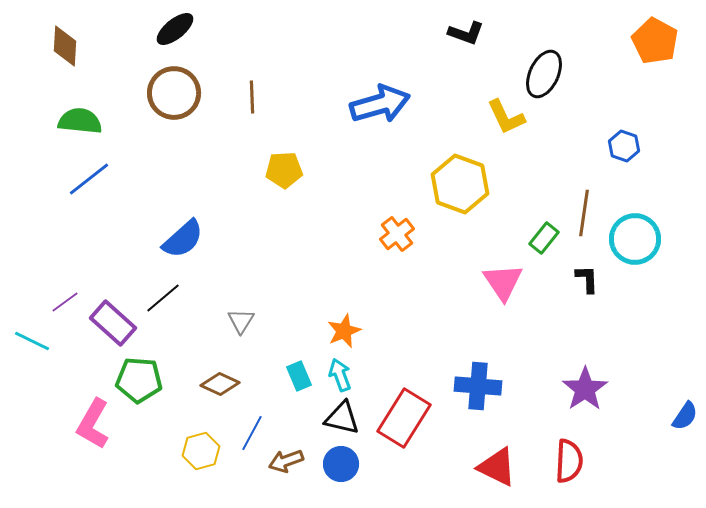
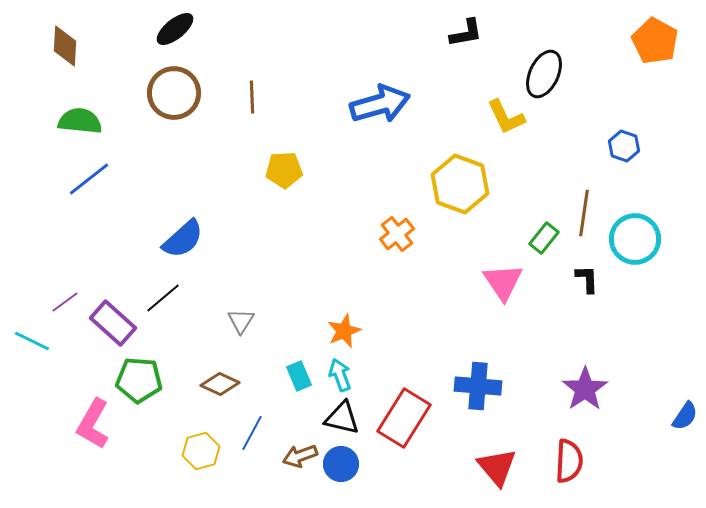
black L-shape at (466, 33): rotated 30 degrees counterclockwise
brown arrow at (286, 461): moved 14 px right, 5 px up
red triangle at (497, 467): rotated 24 degrees clockwise
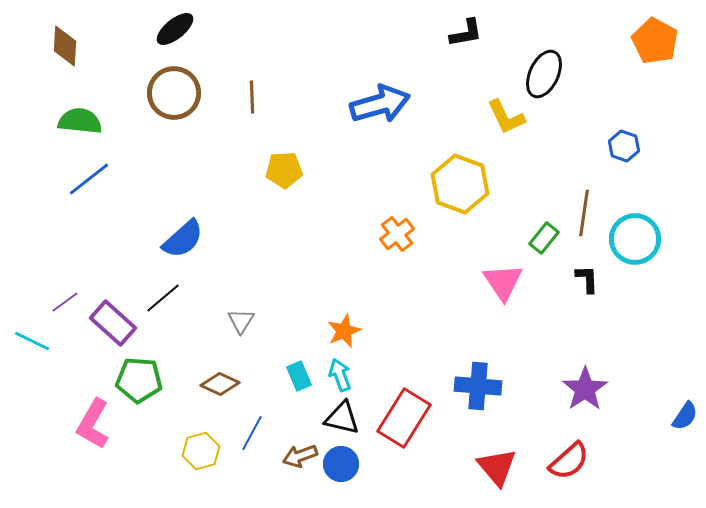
red semicircle at (569, 461): rotated 45 degrees clockwise
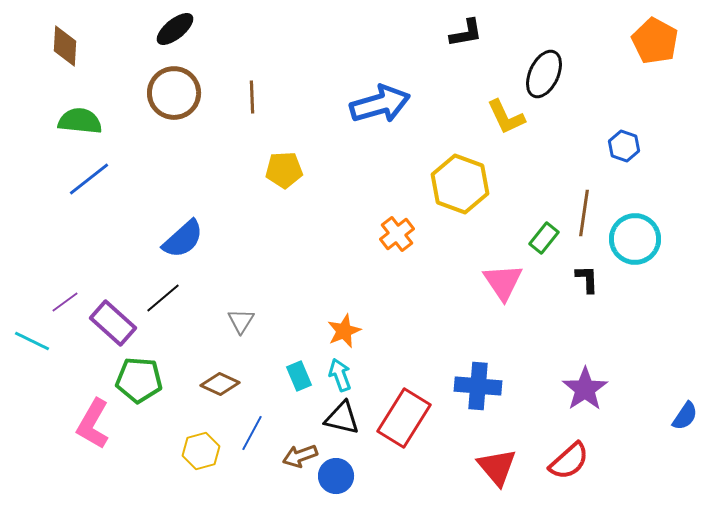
blue circle at (341, 464): moved 5 px left, 12 px down
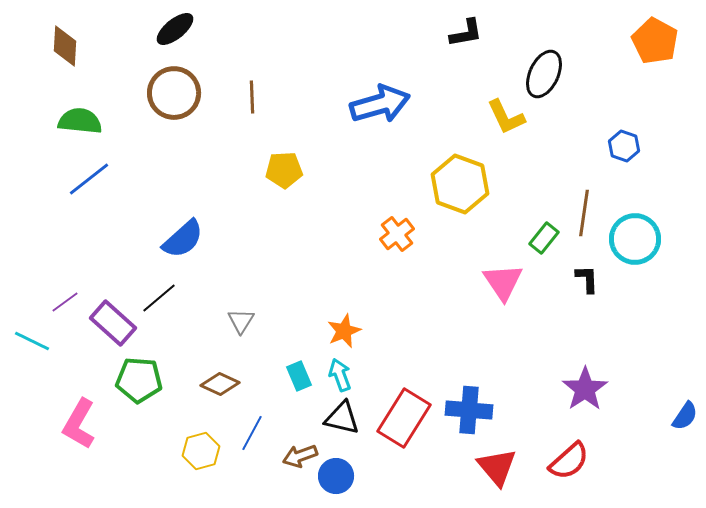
black line at (163, 298): moved 4 px left
blue cross at (478, 386): moved 9 px left, 24 px down
pink L-shape at (93, 424): moved 14 px left
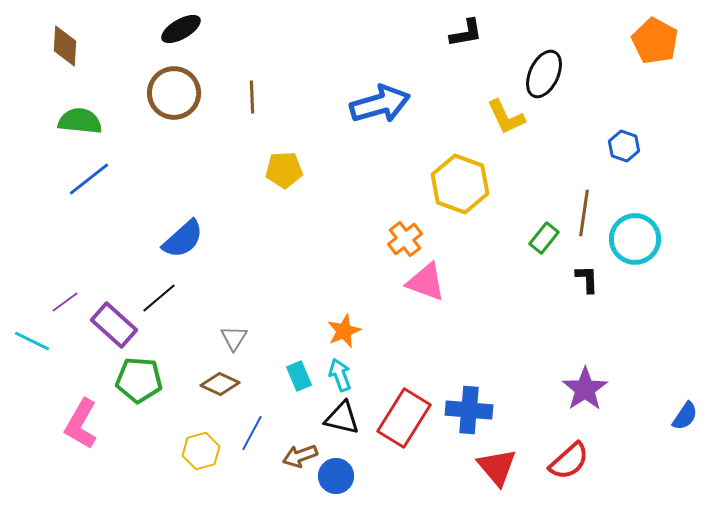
black ellipse at (175, 29): moved 6 px right; rotated 9 degrees clockwise
orange cross at (397, 234): moved 8 px right, 5 px down
pink triangle at (503, 282): moved 77 px left; rotated 36 degrees counterclockwise
gray triangle at (241, 321): moved 7 px left, 17 px down
purple rectangle at (113, 323): moved 1 px right, 2 px down
pink L-shape at (79, 424): moved 2 px right
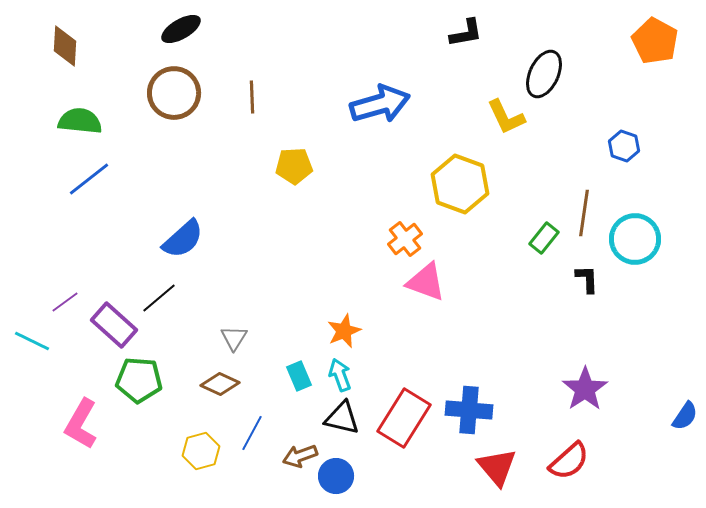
yellow pentagon at (284, 170): moved 10 px right, 4 px up
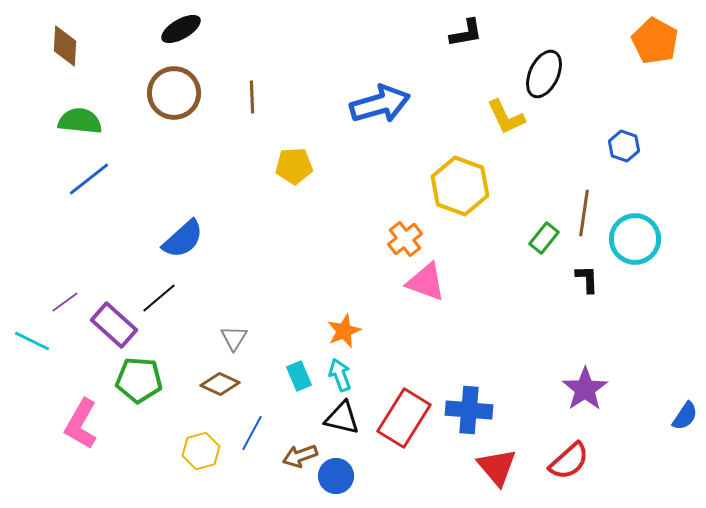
yellow hexagon at (460, 184): moved 2 px down
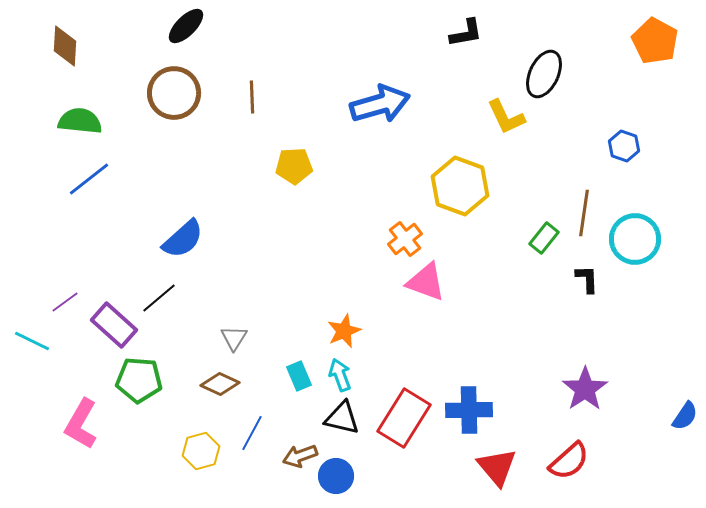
black ellipse at (181, 29): moved 5 px right, 3 px up; rotated 15 degrees counterclockwise
blue cross at (469, 410): rotated 6 degrees counterclockwise
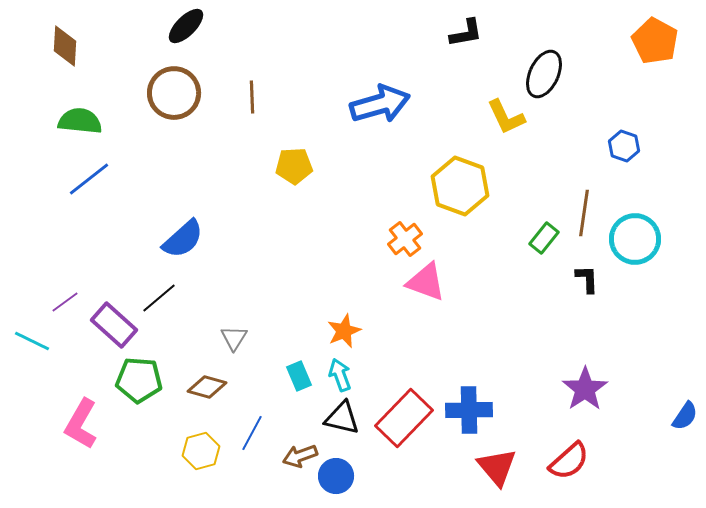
brown diamond at (220, 384): moved 13 px left, 3 px down; rotated 9 degrees counterclockwise
red rectangle at (404, 418): rotated 12 degrees clockwise
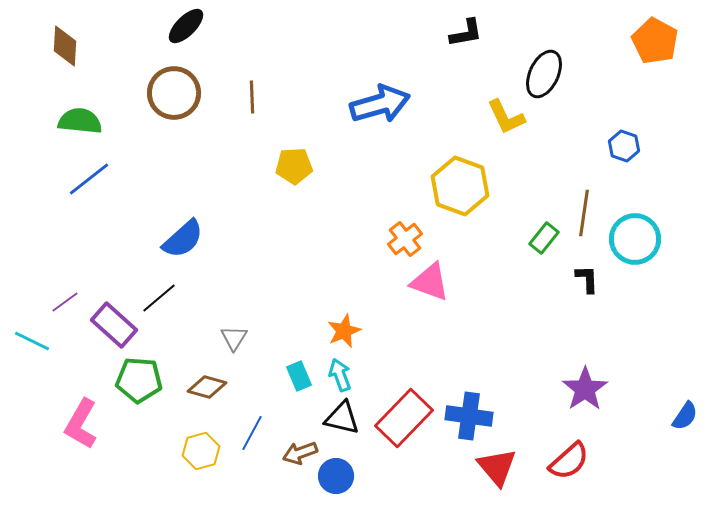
pink triangle at (426, 282): moved 4 px right
blue cross at (469, 410): moved 6 px down; rotated 9 degrees clockwise
brown arrow at (300, 456): moved 3 px up
